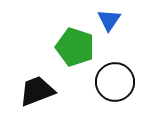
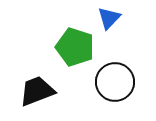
blue triangle: moved 2 px up; rotated 10 degrees clockwise
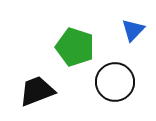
blue triangle: moved 24 px right, 12 px down
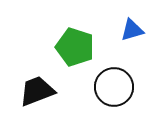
blue triangle: moved 1 px left; rotated 30 degrees clockwise
black circle: moved 1 px left, 5 px down
